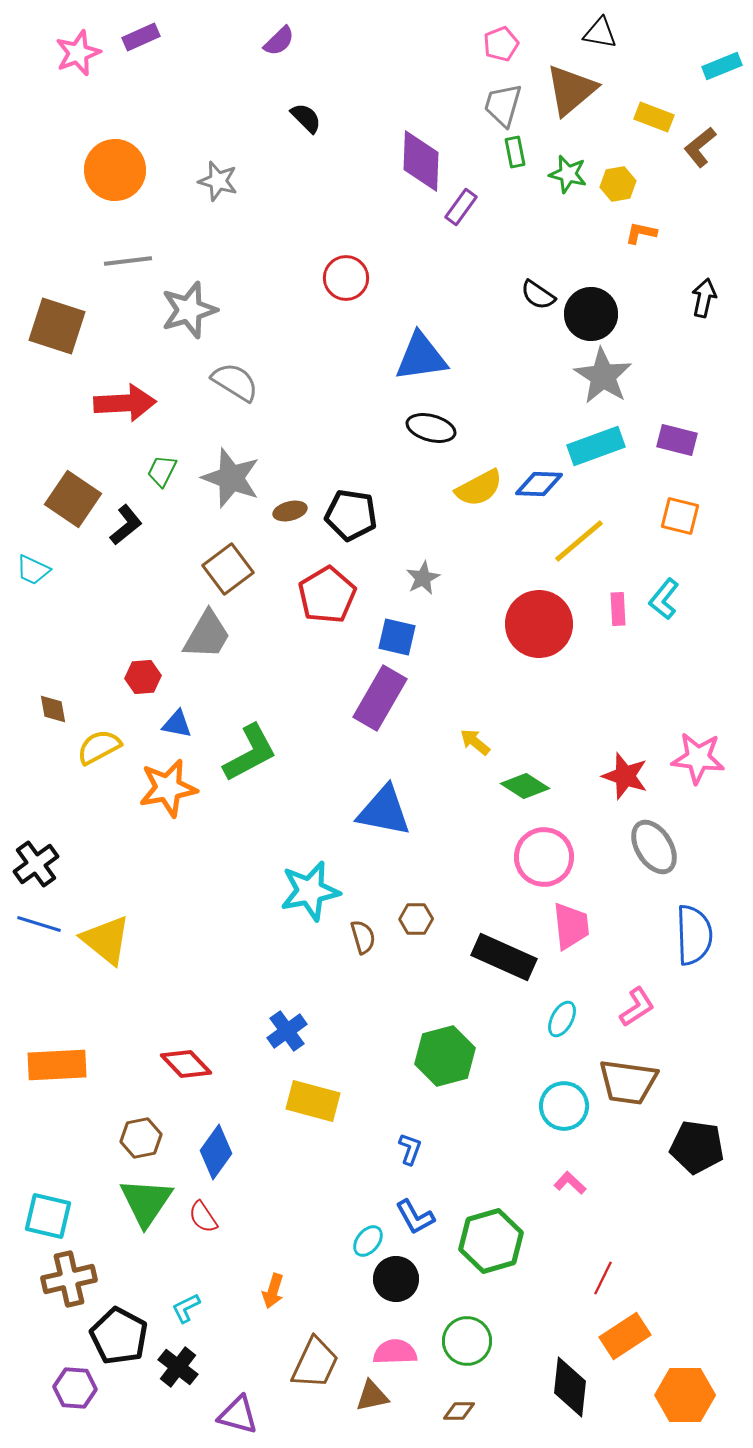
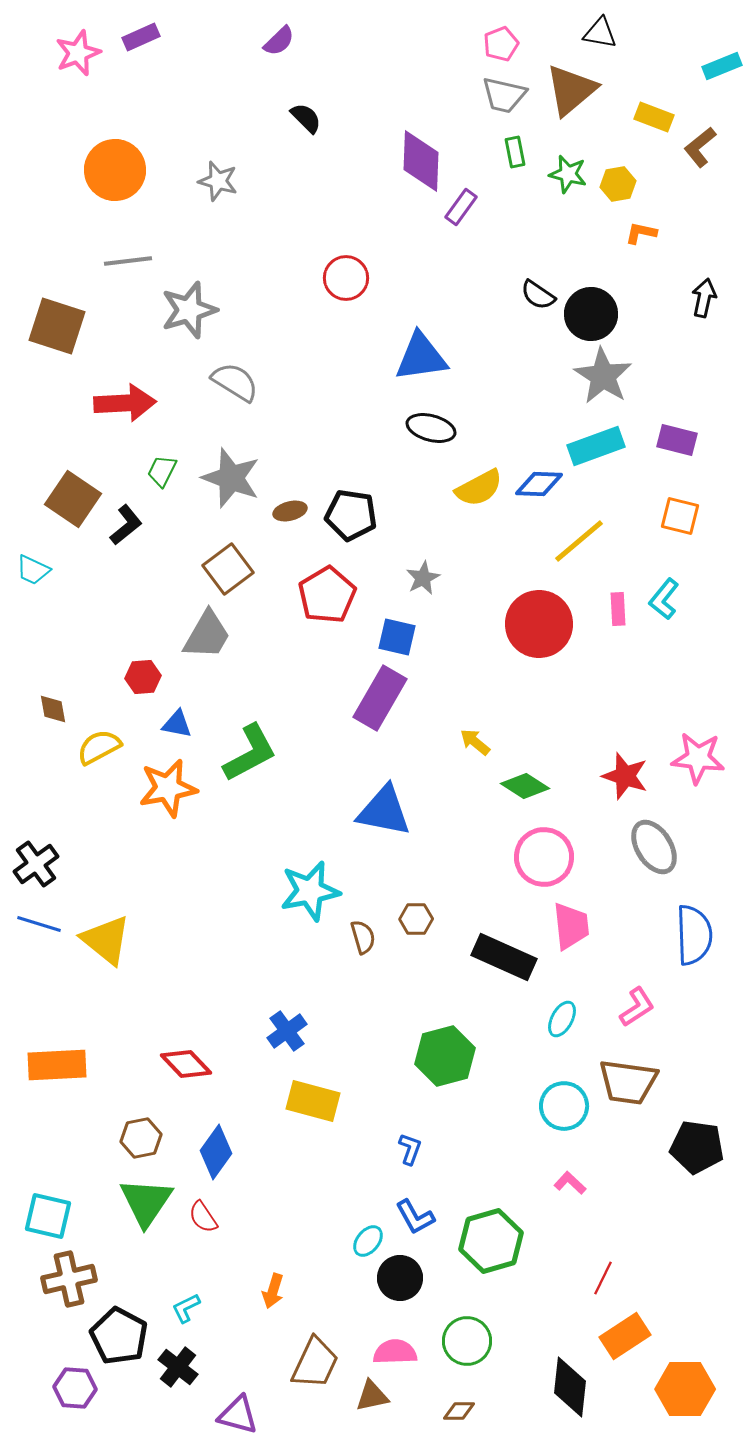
gray trapezoid at (503, 105): moved 1 px right, 10 px up; rotated 93 degrees counterclockwise
black circle at (396, 1279): moved 4 px right, 1 px up
orange hexagon at (685, 1395): moved 6 px up
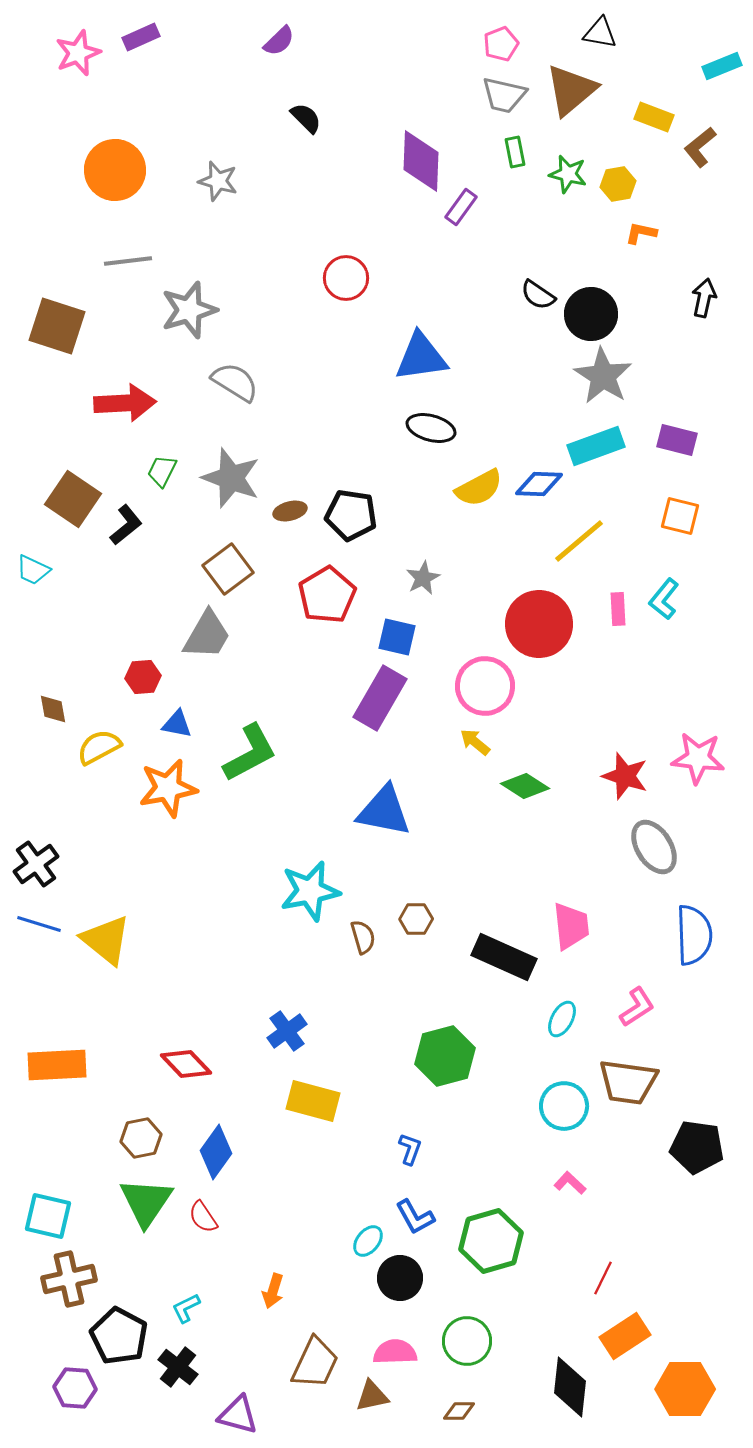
pink circle at (544, 857): moved 59 px left, 171 px up
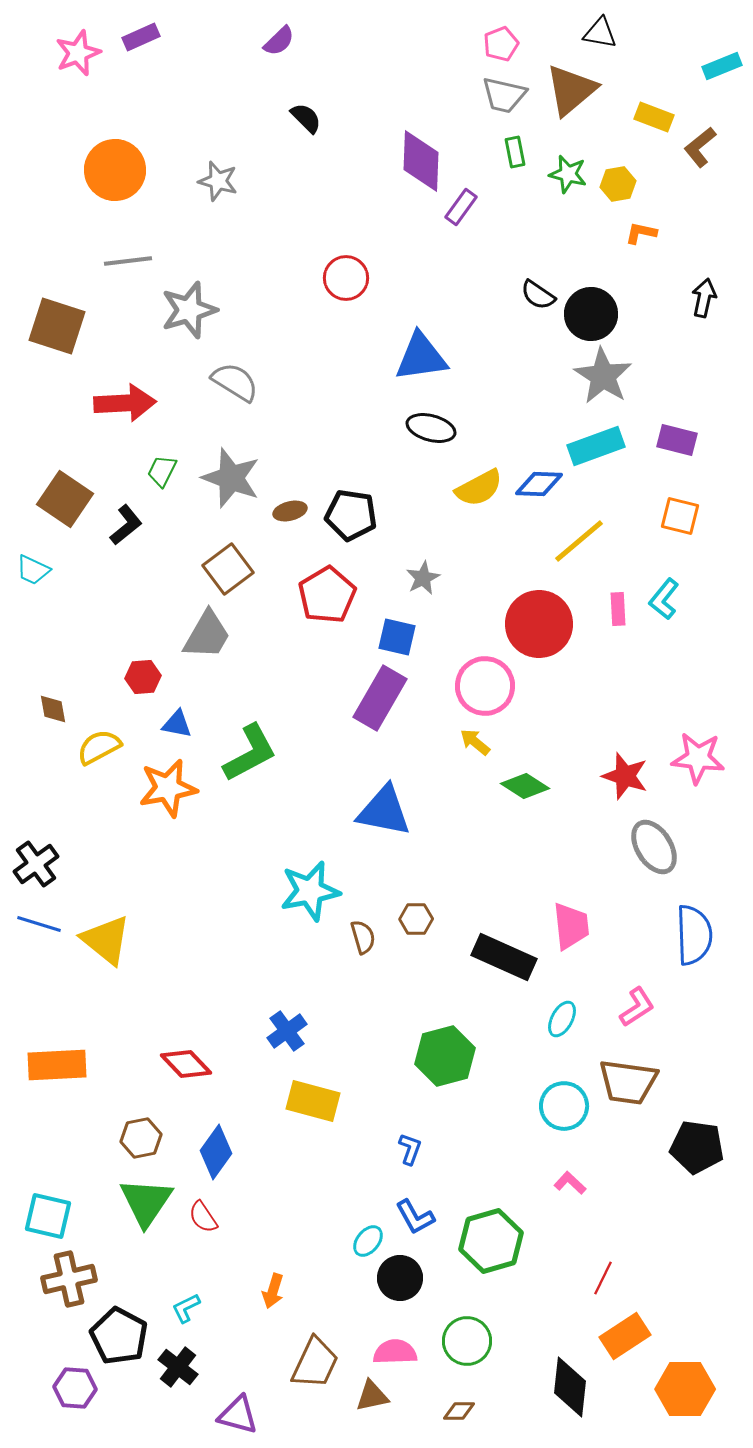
brown square at (73, 499): moved 8 px left
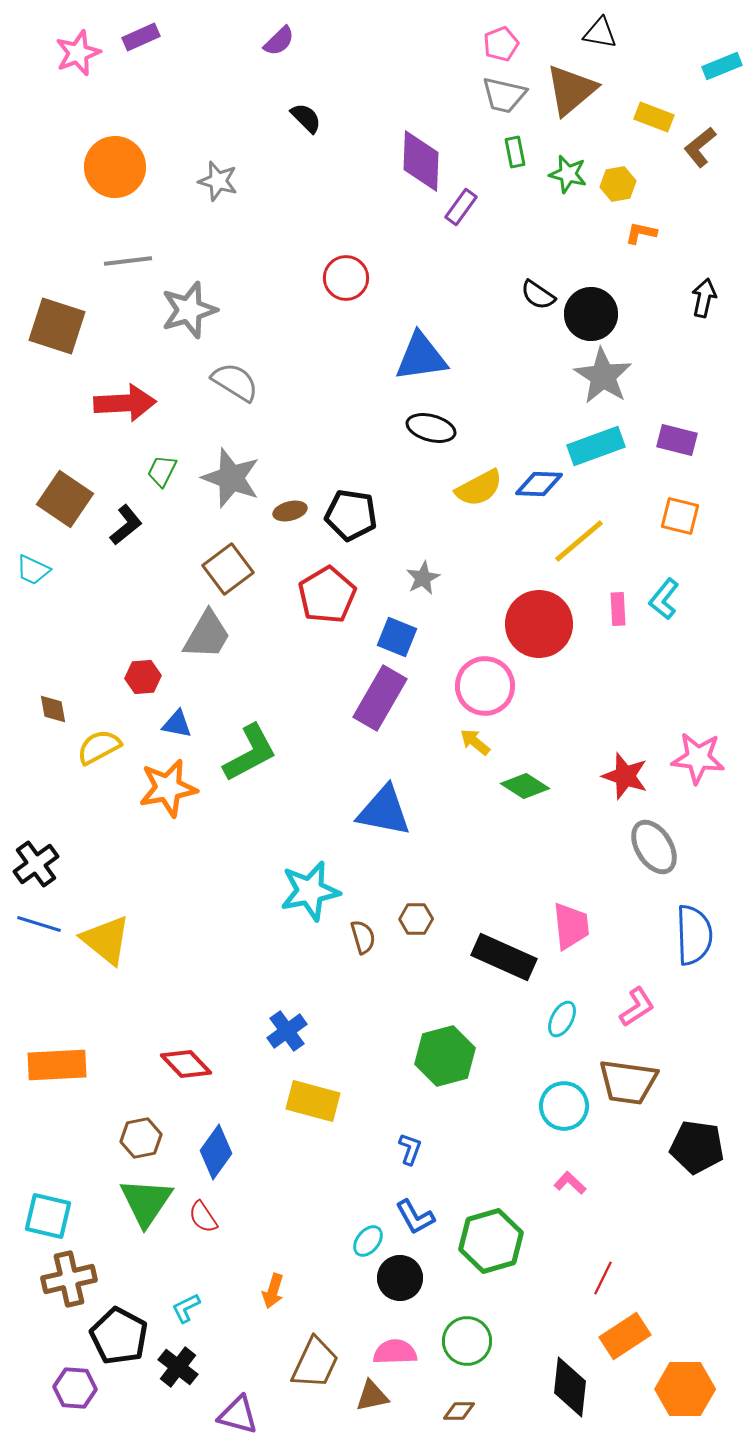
orange circle at (115, 170): moved 3 px up
blue square at (397, 637): rotated 9 degrees clockwise
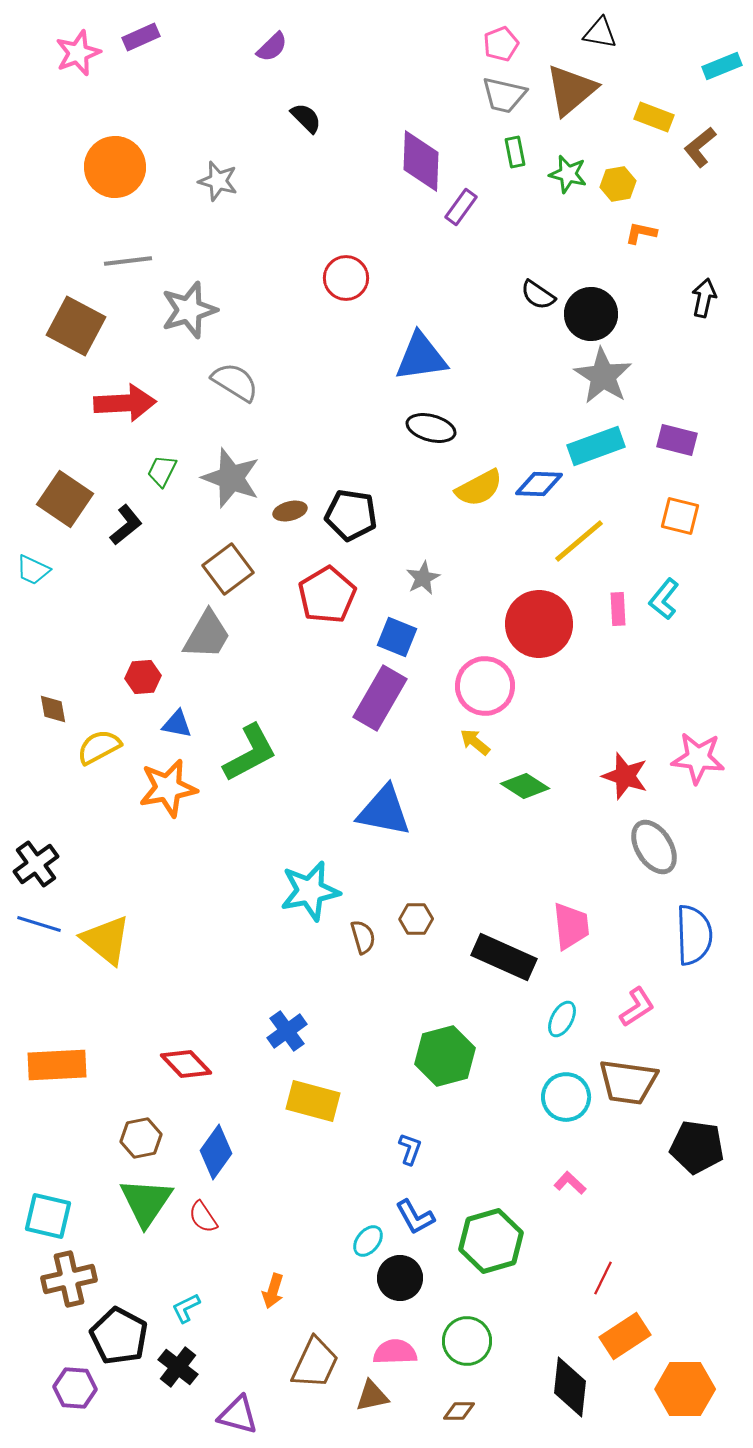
purple semicircle at (279, 41): moved 7 px left, 6 px down
brown square at (57, 326): moved 19 px right; rotated 10 degrees clockwise
cyan circle at (564, 1106): moved 2 px right, 9 px up
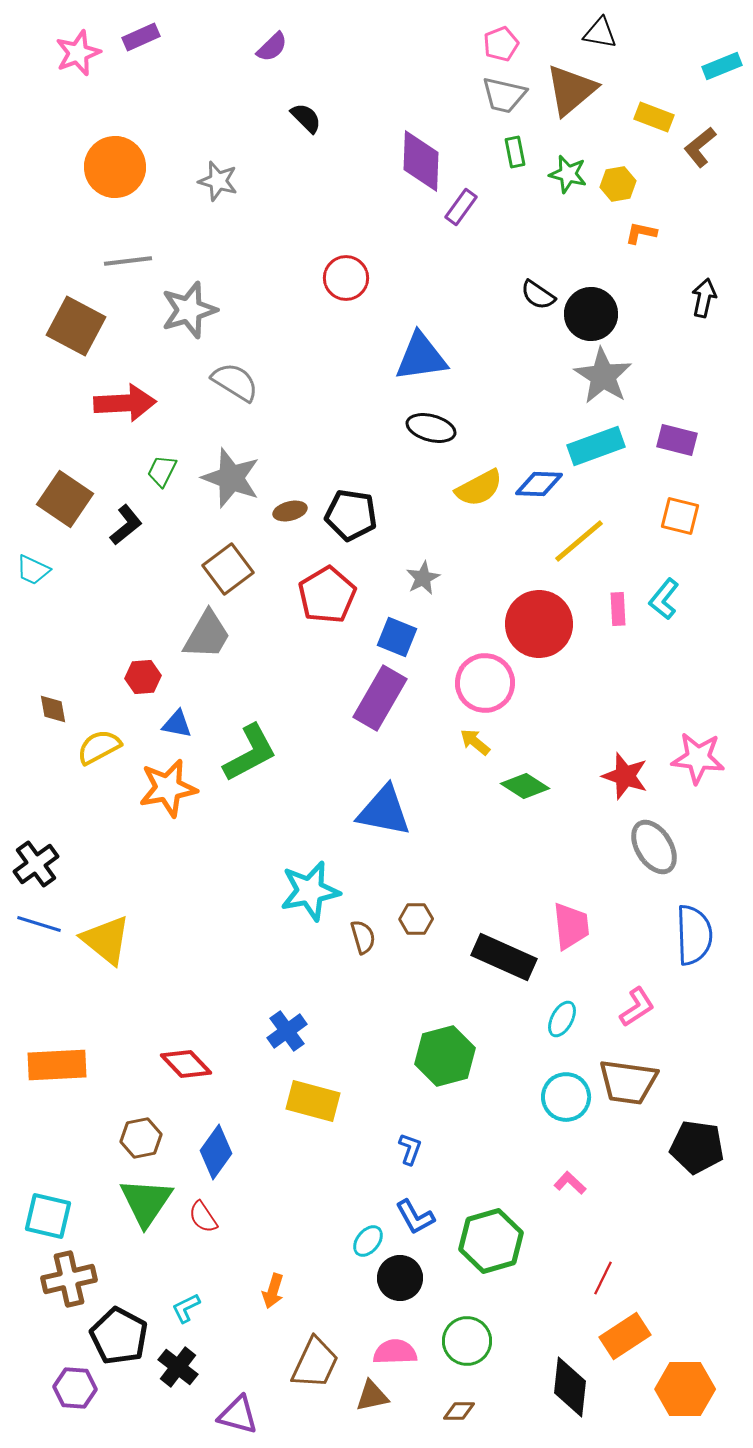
pink circle at (485, 686): moved 3 px up
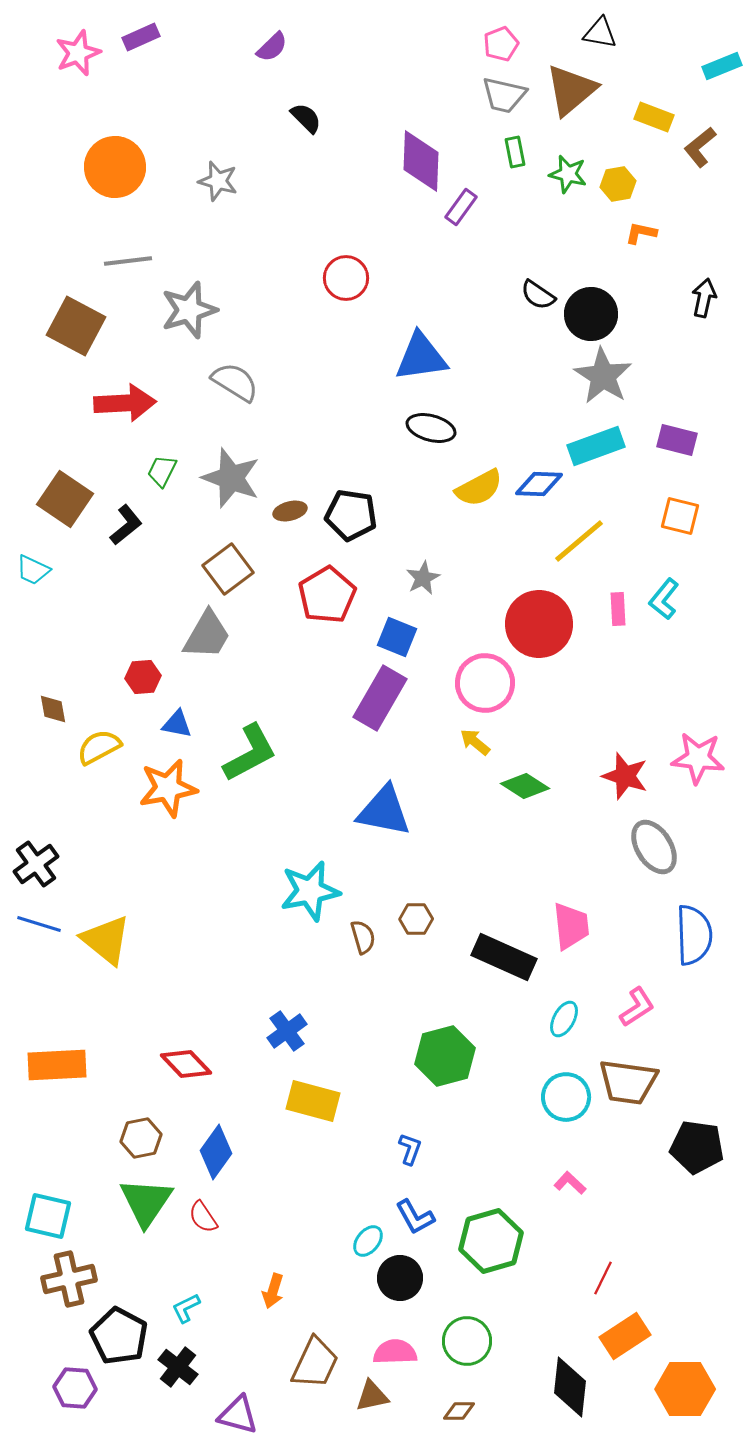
cyan ellipse at (562, 1019): moved 2 px right
